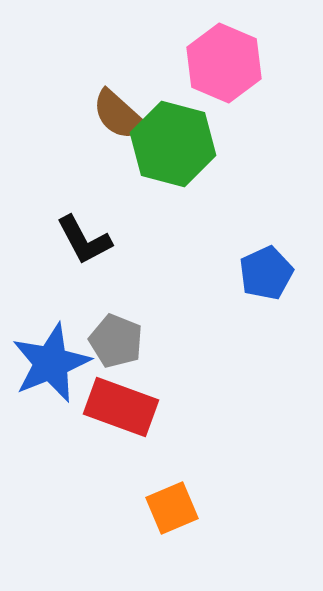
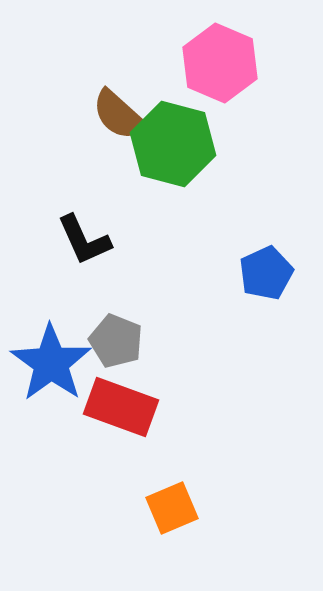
pink hexagon: moved 4 px left
black L-shape: rotated 4 degrees clockwise
blue star: rotated 14 degrees counterclockwise
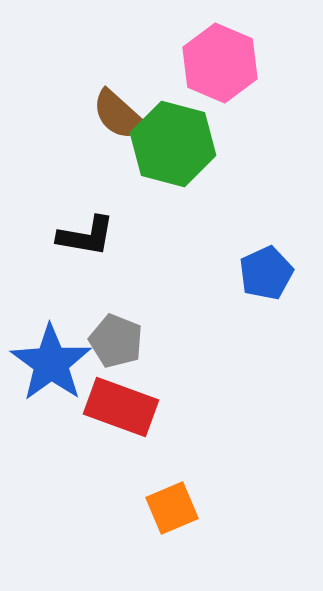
black L-shape: moved 2 px right, 4 px up; rotated 56 degrees counterclockwise
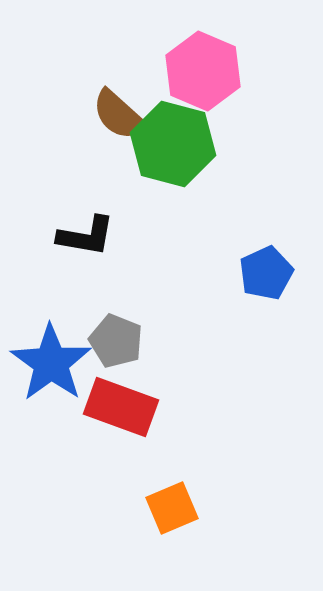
pink hexagon: moved 17 px left, 8 px down
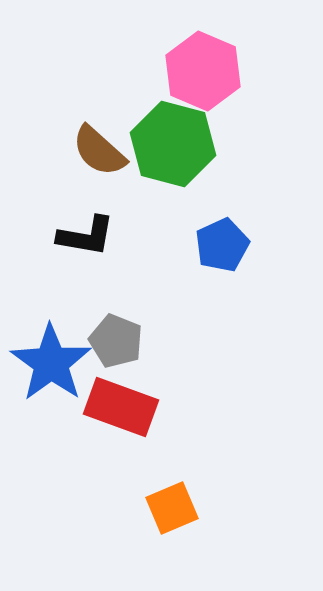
brown semicircle: moved 20 px left, 36 px down
blue pentagon: moved 44 px left, 28 px up
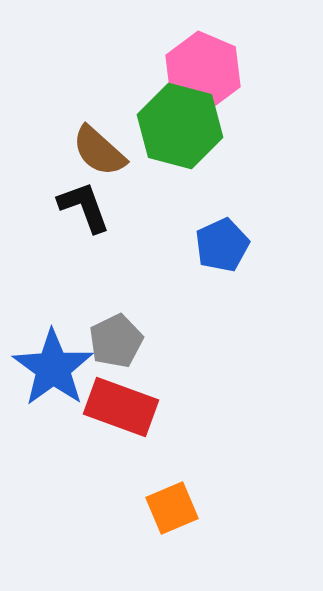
green hexagon: moved 7 px right, 18 px up
black L-shape: moved 2 px left, 29 px up; rotated 120 degrees counterclockwise
gray pentagon: rotated 24 degrees clockwise
blue star: moved 2 px right, 5 px down
